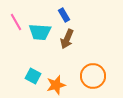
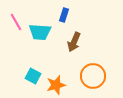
blue rectangle: rotated 48 degrees clockwise
brown arrow: moved 7 px right, 3 px down
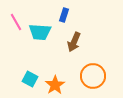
cyan square: moved 3 px left, 3 px down
orange star: moved 1 px left; rotated 18 degrees counterclockwise
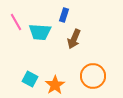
brown arrow: moved 3 px up
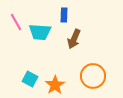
blue rectangle: rotated 16 degrees counterclockwise
